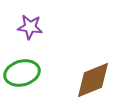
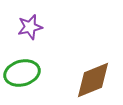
purple star: rotated 20 degrees counterclockwise
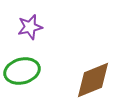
green ellipse: moved 2 px up
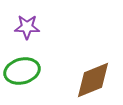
purple star: moved 3 px left; rotated 15 degrees clockwise
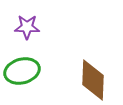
brown diamond: rotated 66 degrees counterclockwise
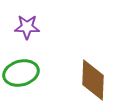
green ellipse: moved 1 px left, 2 px down
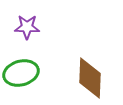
brown diamond: moved 3 px left, 2 px up
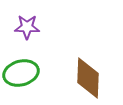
brown diamond: moved 2 px left
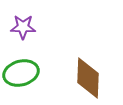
purple star: moved 4 px left
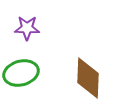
purple star: moved 4 px right, 1 px down
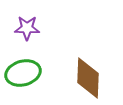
green ellipse: moved 2 px right
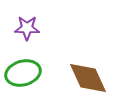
brown diamond: rotated 27 degrees counterclockwise
